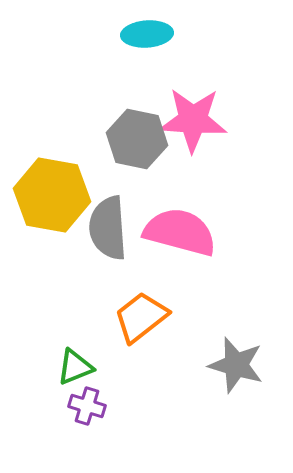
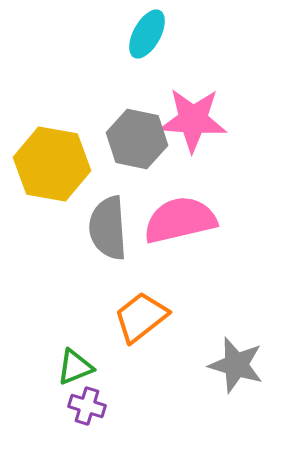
cyan ellipse: rotated 57 degrees counterclockwise
yellow hexagon: moved 31 px up
pink semicircle: moved 12 px up; rotated 28 degrees counterclockwise
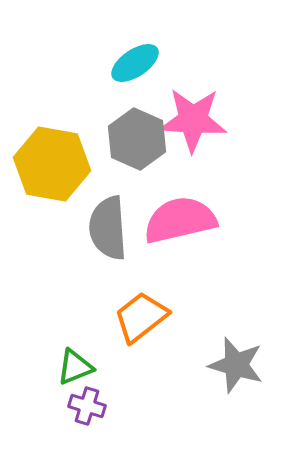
cyan ellipse: moved 12 px left, 29 px down; rotated 27 degrees clockwise
gray hexagon: rotated 12 degrees clockwise
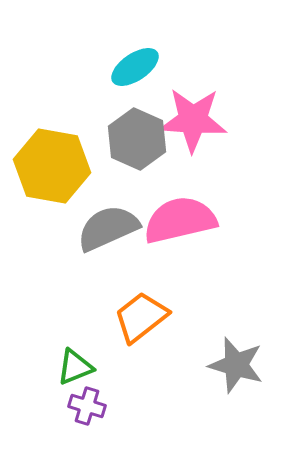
cyan ellipse: moved 4 px down
yellow hexagon: moved 2 px down
gray semicircle: rotated 70 degrees clockwise
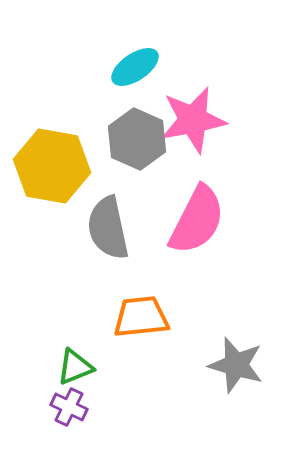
pink star: rotated 14 degrees counterclockwise
pink semicircle: moved 17 px right; rotated 130 degrees clockwise
gray semicircle: rotated 78 degrees counterclockwise
orange trapezoid: rotated 32 degrees clockwise
purple cross: moved 18 px left, 1 px down; rotated 9 degrees clockwise
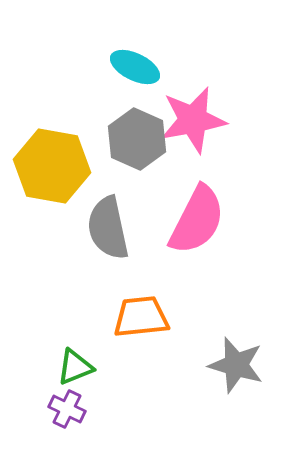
cyan ellipse: rotated 60 degrees clockwise
purple cross: moved 2 px left, 2 px down
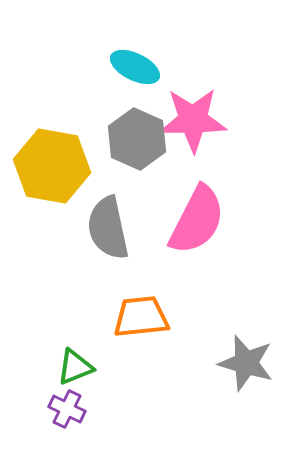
pink star: rotated 10 degrees clockwise
gray star: moved 10 px right, 2 px up
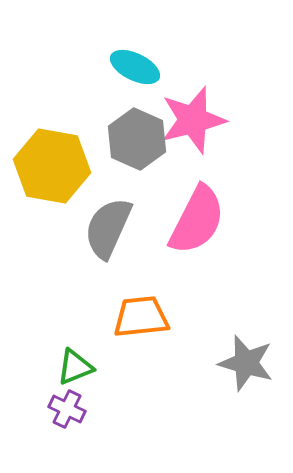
pink star: rotated 14 degrees counterclockwise
gray semicircle: rotated 36 degrees clockwise
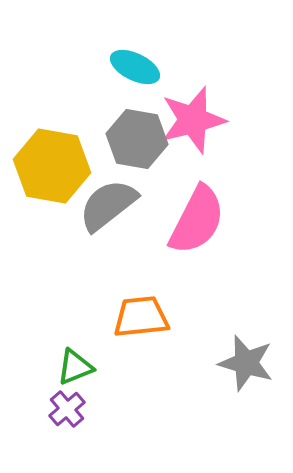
gray hexagon: rotated 14 degrees counterclockwise
gray semicircle: moved 23 px up; rotated 28 degrees clockwise
purple cross: rotated 24 degrees clockwise
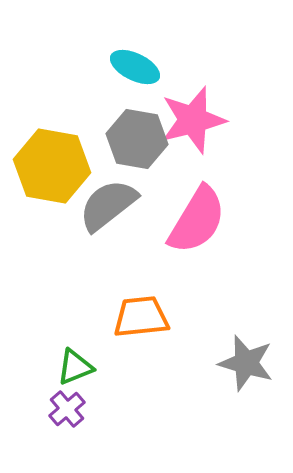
pink semicircle: rotated 4 degrees clockwise
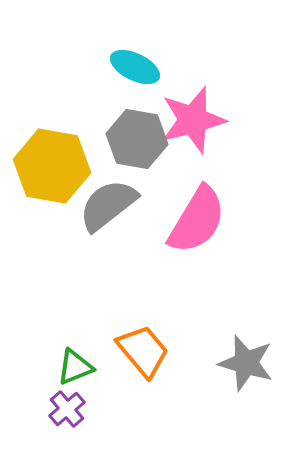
orange trapezoid: moved 2 px right, 34 px down; rotated 56 degrees clockwise
